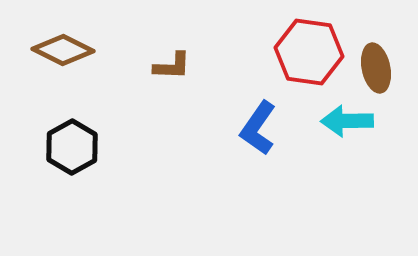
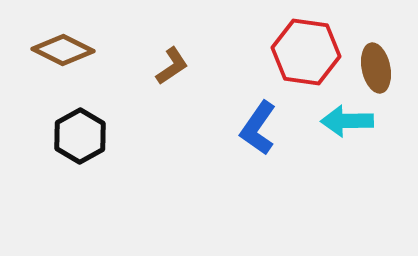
red hexagon: moved 3 px left
brown L-shape: rotated 36 degrees counterclockwise
black hexagon: moved 8 px right, 11 px up
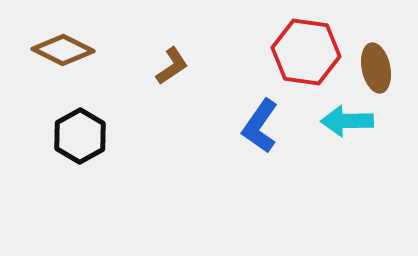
blue L-shape: moved 2 px right, 2 px up
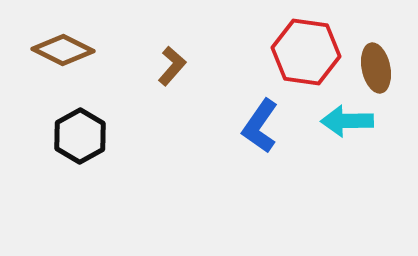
brown L-shape: rotated 15 degrees counterclockwise
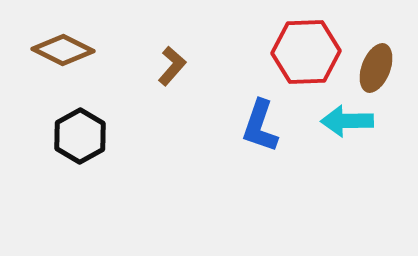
red hexagon: rotated 10 degrees counterclockwise
brown ellipse: rotated 33 degrees clockwise
blue L-shape: rotated 16 degrees counterclockwise
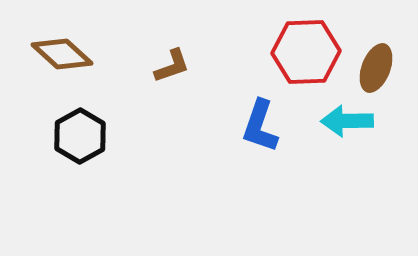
brown diamond: moved 1 px left, 4 px down; rotated 16 degrees clockwise
brown L-shape: rotated 30 degrees clockwise
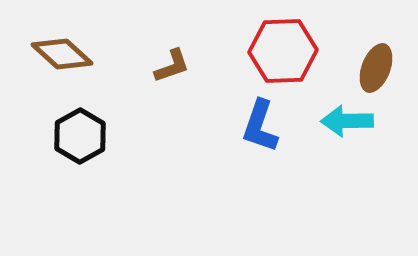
red hexagon: moved 23 px left, 1 px up
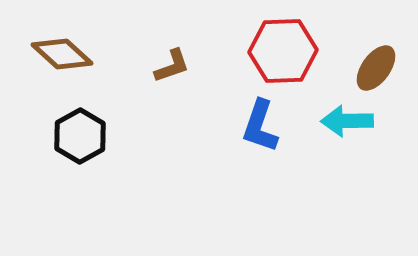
brown ellipse: rotated 15 degrees clockwise
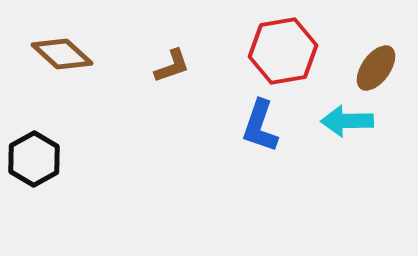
red hexagon: rotated 8 degrees counterclockwise
black hexagon: moved 46 px left, 23 px down
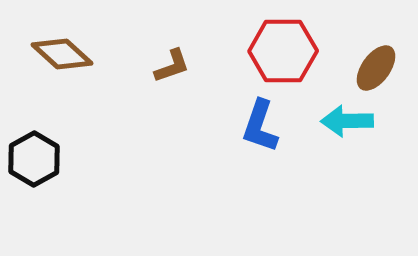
red hexagon: rotated 10 degrees clockwise
